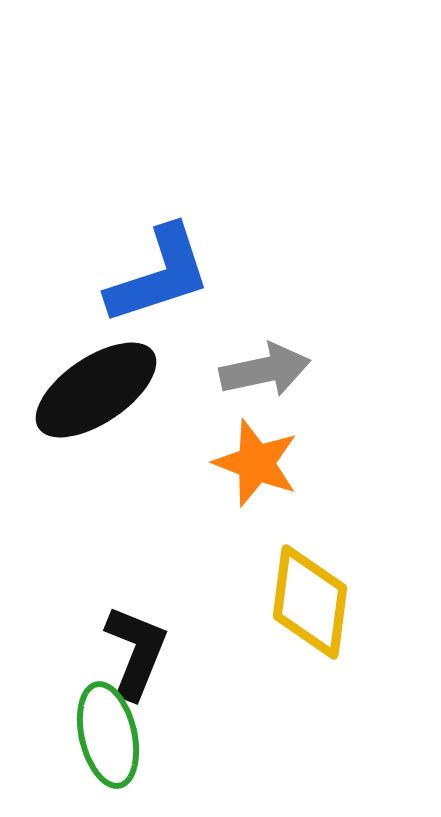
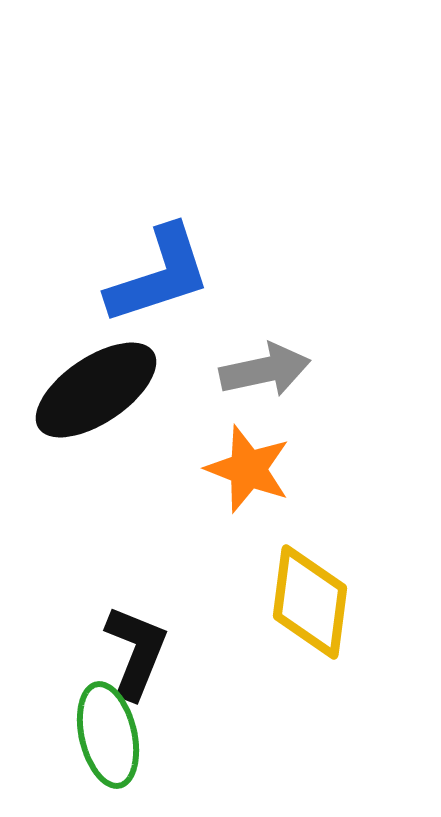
orange star: moved 8 px left, 6 px down
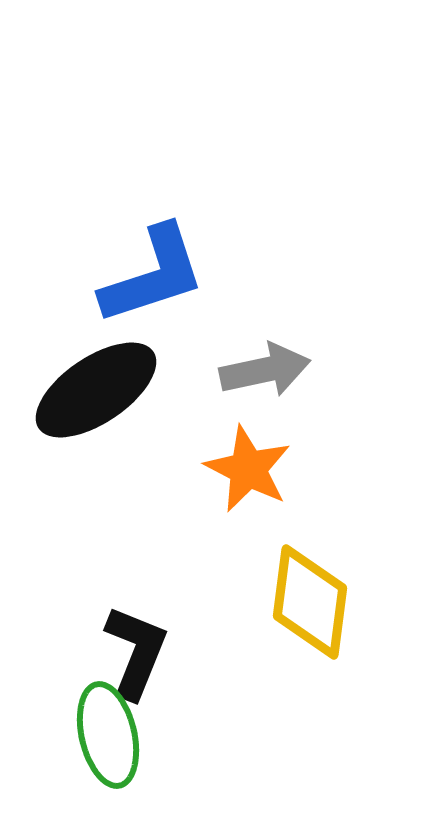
blue L-shape: moved 6 px left
orange star: rotated 6 degrees clockwise
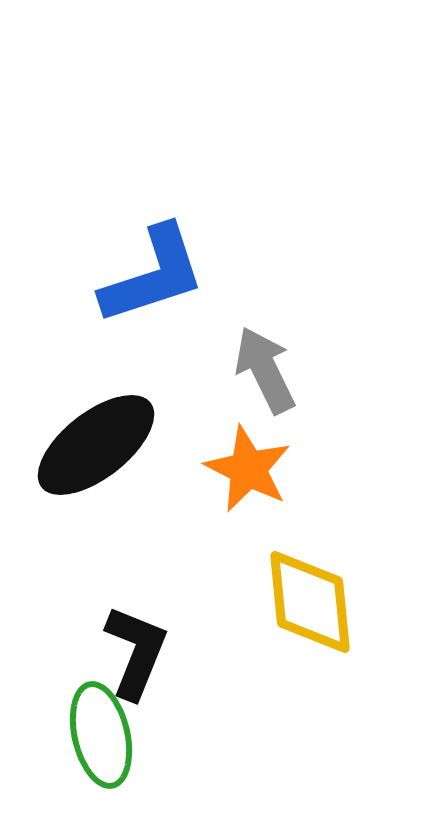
gray arrow: rotated 104 degrees counterclockwise
black ellipse: moved 55 px down; rotated 4 degrees counterclockwise
yellow diamond: rotated 13 degrees counterclockwise
green ellipse: moved 7 px left
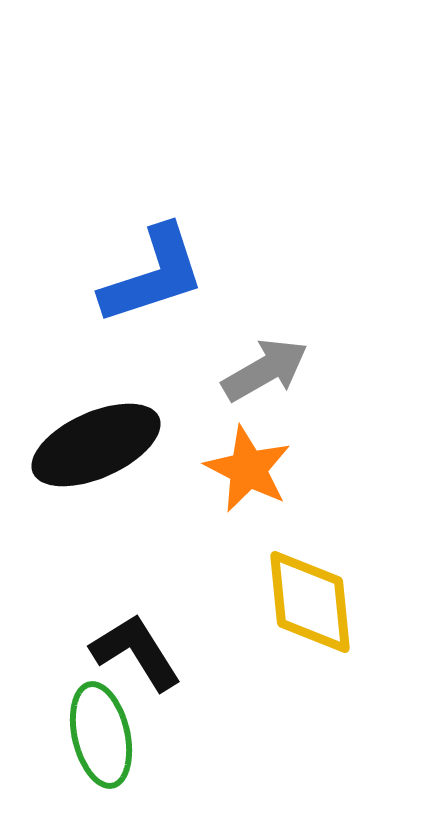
gray arrow: rotated 86 degrees clockwise
black ellipse: rotated 14 degrees clockwise
black L-shape: rotated 54 degrees counterclockwise
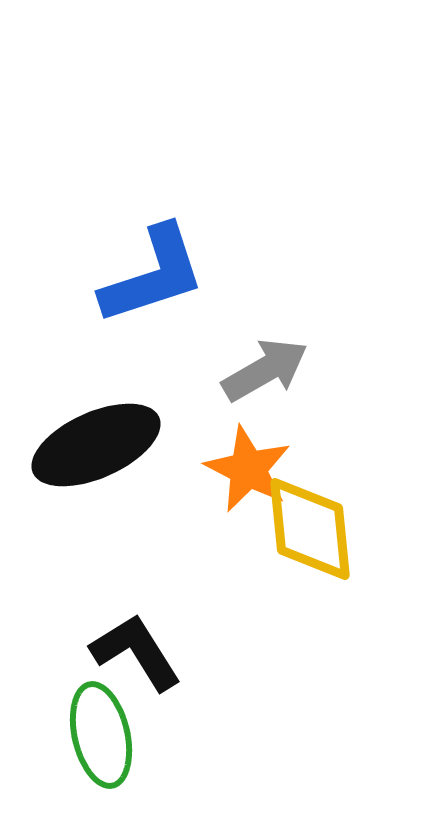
yellow diamond: moved 73 px up
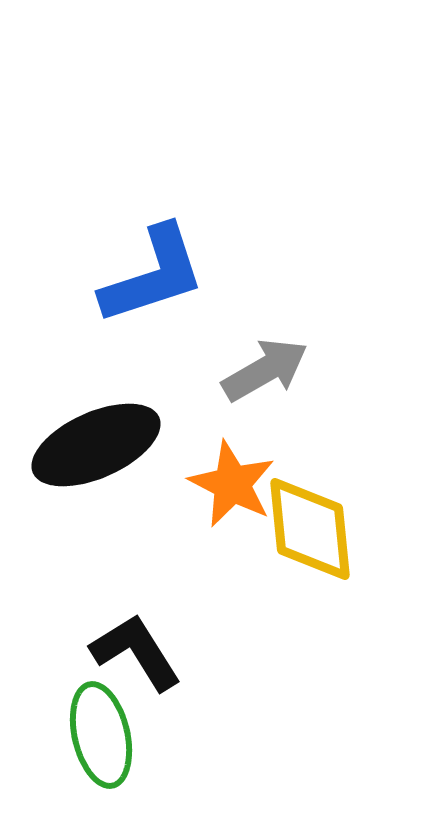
orange star: moved 16 px left, 15 px down
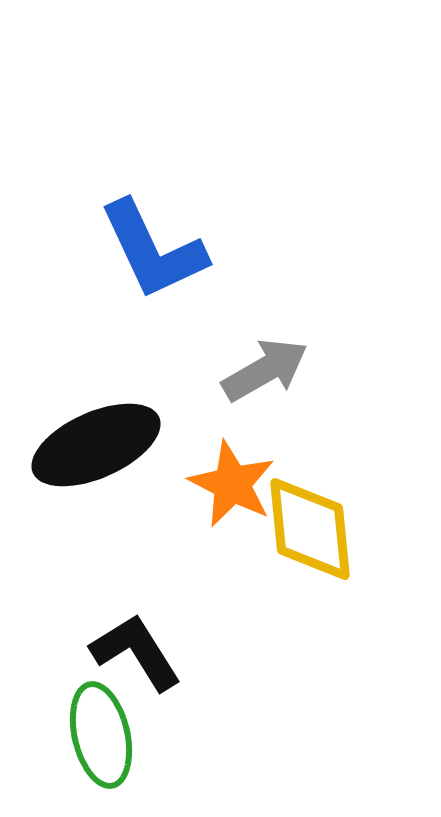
blue L-shape: moved 25 px up; rotated 83 degrees clockwise
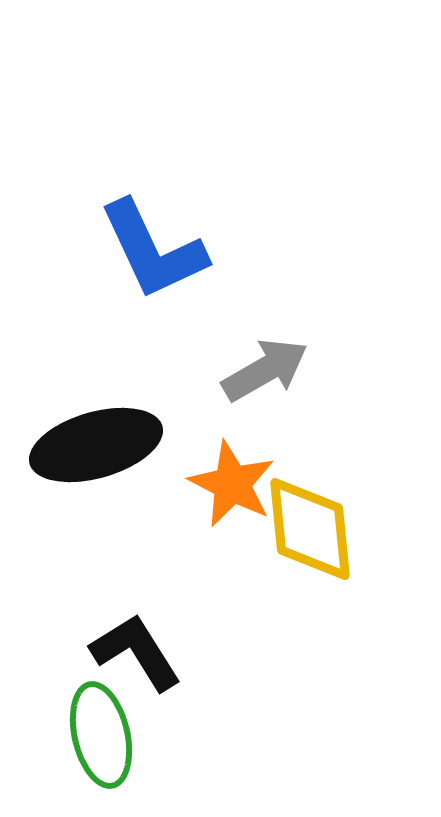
black ellipse: rotated 8 degrees clockwise
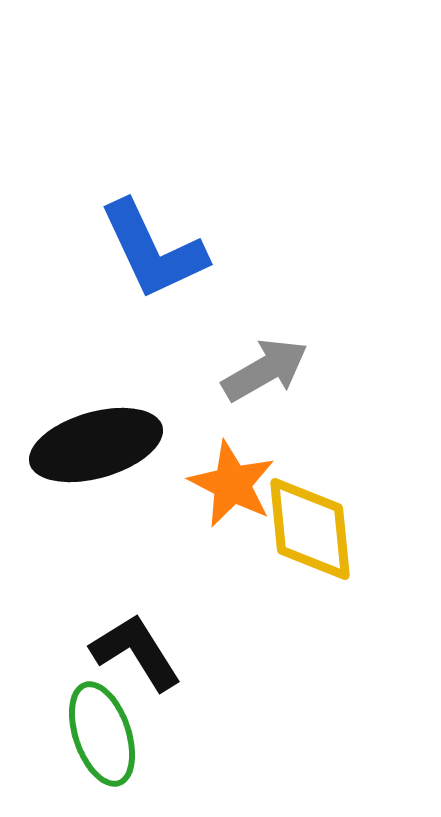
green ellipse: moved 1 px right, 1 px up; rotated 6 degrees counterclockwise
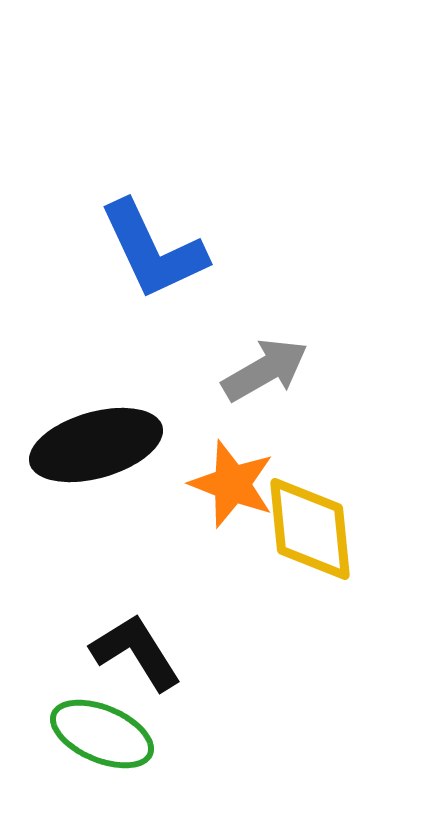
orange star: rotated 6 degrees counterclockwise
green ellipse: rotated 48 degrees counterclockwise
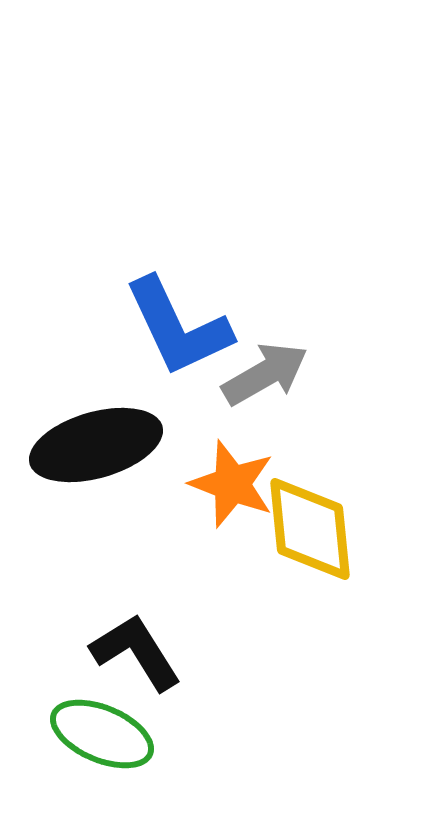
blue L-shape: moved 25 px right, 77 px down
gray arrow: moved 4 px down
